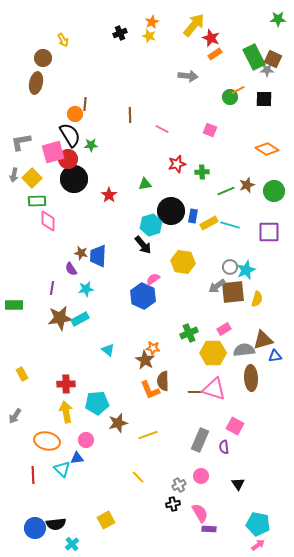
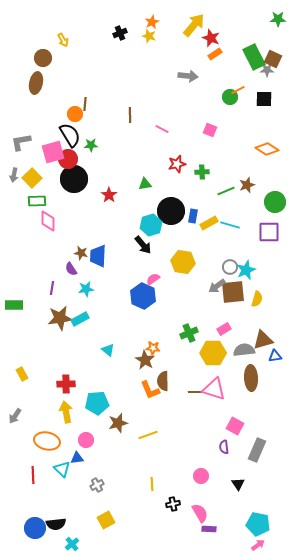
green circle at (274, 191): moved 1 px right, 11 px down
gray rectangle at (200, 440): moved 57 px right, 10 px down
yellow line at (138, 477): moved 14 px right, 7 px down; rotated 40 degrees clockwise
gray cross at (179, 485): moved 82 px left
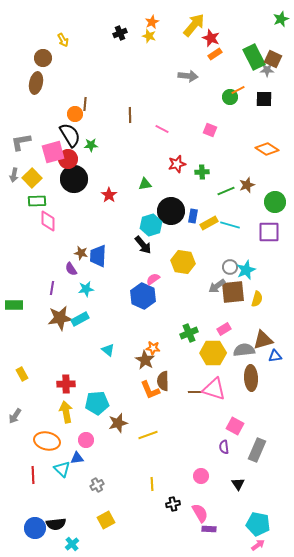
green star at (278, 19): moved 3 px right; rotated 21 degrees counterclockwise
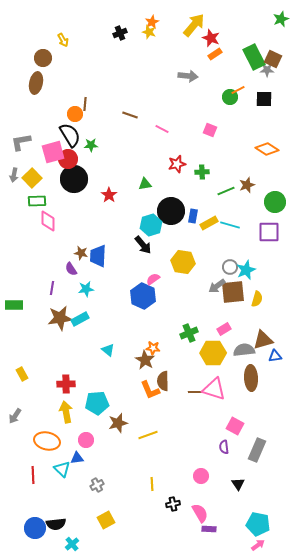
yellow star at (149, 36): moved 4 px up
brown line at (130, 115): rotated 70 degrees counterclockwise
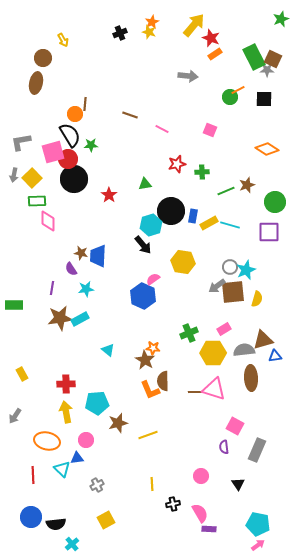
blue circle at (35, 528): moved 4 px left, 11 px up
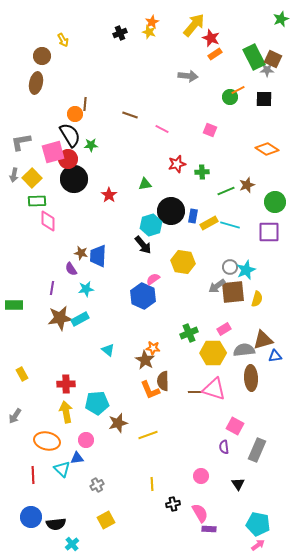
brown circle at (43, 58): moved 1 px left, 2 px up
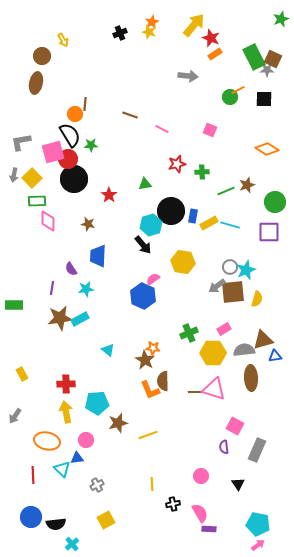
brown star at (81, 253): moved 7 px right, 29 px up
